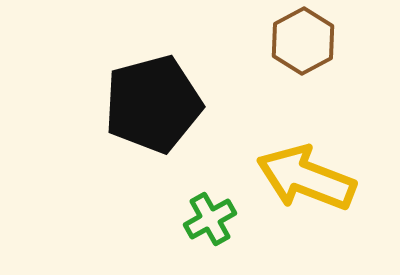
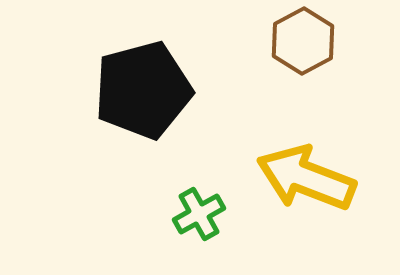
black pentagon: moved 10 px left, 14 px up
green cross: moved 11 px left, 5 px up
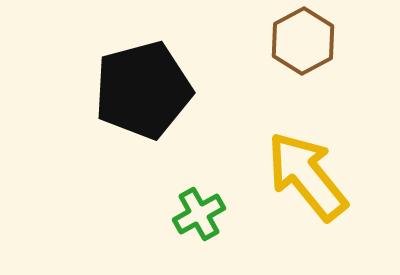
yellow arrow: moved 1 px right, 2 px up; rotated 30 degrees clockwise
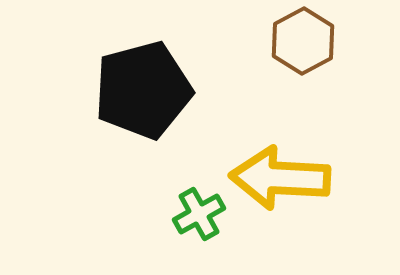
yellow arrow: moved 27 px left, 2 px down; rotated 48 degrees counterclockwise
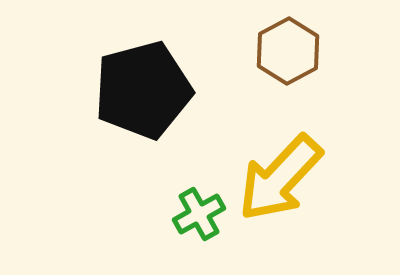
brown hexagon: moved 15 px left, 10 px down
yellow arrow: rotated 50 degrees counterclockwise
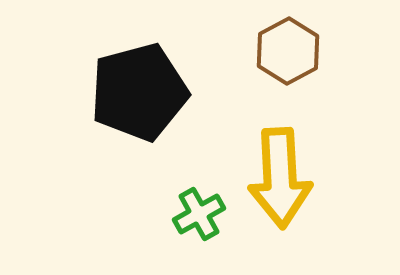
black pentagon: moved 4 px left, 2 px down
yellow arrow: rotated 46 degrees counterclockwise
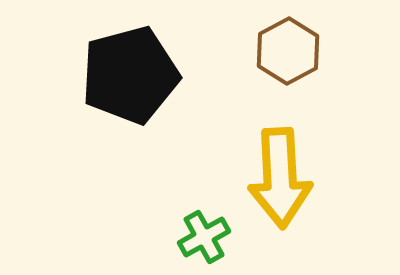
black pentagon: moved 9 px left, 17 px up
green cross: moved 5 px right, 23 px down
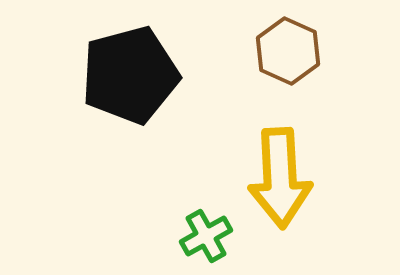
brown hexagon: rotated 8 degrees counterclockwise
green cross: moved 2 px right, 1 px up
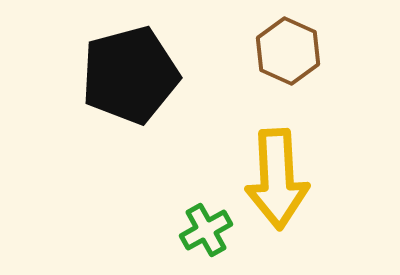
yellow arrow: moved 3 px left, 1 px down
green cross: moved 6 px up
